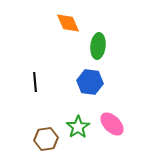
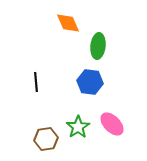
black line: moved 1 px right
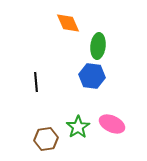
blue hexagon: moved 2 px right, 6 px up
pink ellipse: rotated 20 degrees counterclockwise
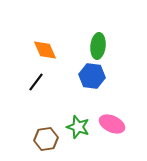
orange diamond: moved 23 px left, 27 px down
black line: rotated 42 degrees clockwise
green star: rotated 20 degrees counterclockwise
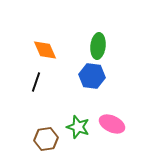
black line: rotated 18 degrees counterclockwise
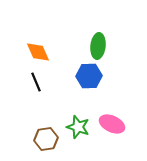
orange diamond: moved 7 px left, 2 px down
blue hexagon: moved 3 px left; rotated 10 degrees counterclockwise
black line: rotated 42 degrees counterclockwise
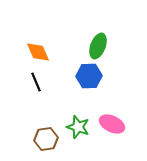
green ellipse: rotated 15 degrees clockwise
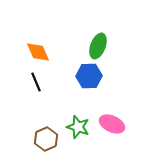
brown hexagon: rotated 15 degrees counterclockwise
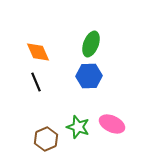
green ellipse: moved 7 px left, 2 px up
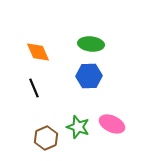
green ellipse: rotated 75 degrees clockwise
black line: moved 2 px left, 6 px down
brown hexagon: moved 1 px up
